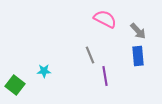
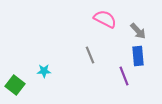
purple line: moved 19 px right; rotated 12 degrees counterclockwise
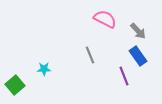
blue rectangle: rotated 30 degrees counterclockwise
cyan star: moved 2 px up
green square: rotated 12 degrees clockwise
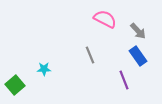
purple line: moved 4 px down
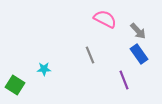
blue rectangle: moved 1 px right, 2 px up
green square: rotated 18 degrees counterclockwise
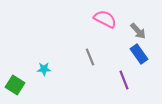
gray line: moved 2 px down
